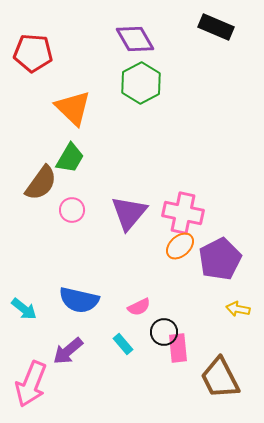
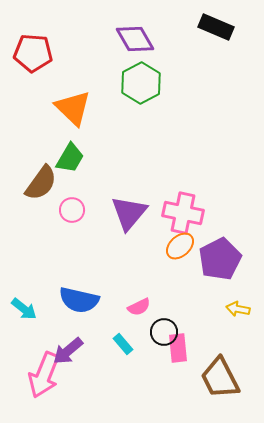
pink arrow: moved 13 px right, 9 px up
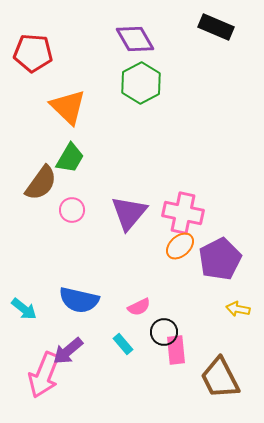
orange triangle: moved 5 px left, 1 px up
pink rectangle: moved 2 px left, 2 px down
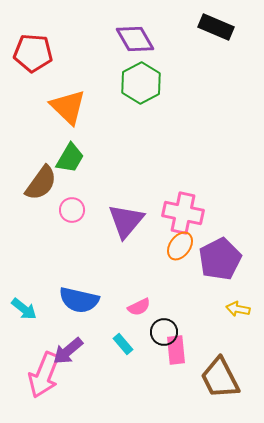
purple triangle: moved 3 px left, 8 px down
orange ellipse: rotated 12 degrees counterclockwise
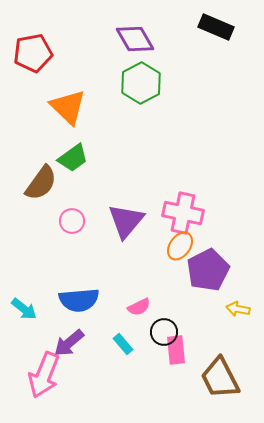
red pentagon: rotated 15 degrees counterclockwise
green trapezoid: moved 3 px right; rotated 24 degrees clockwise
pink circle: moved 11 px down
purple pentagon: moved 12 px left, 11 px down
blue semicircle: rotated 18 degrees counterclockwise
purple arrow: moved 1 px right, 8 px up
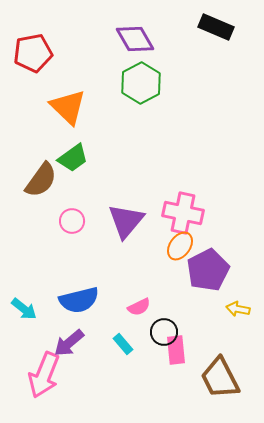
brown semicircle: moved 3 px up
blue semicircle: rotated 9 degrees counterclockwise
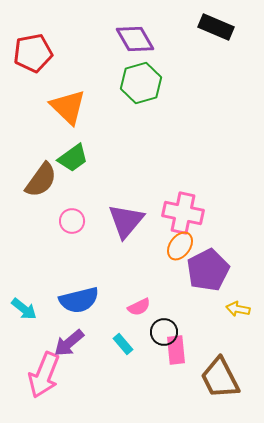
green hexagon: rotated 12 degrees clockwise
